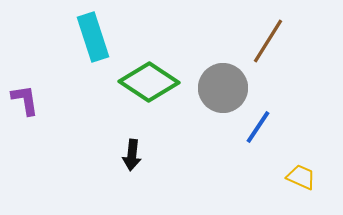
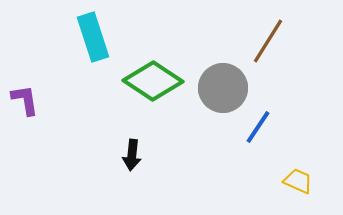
green diamond: moved 4 px right, 1 px up
yellow trapezoid: moved 3 px left, 4 px down
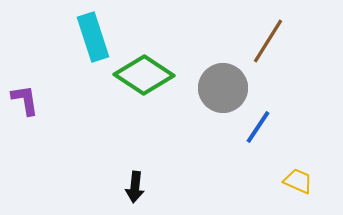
green diamond: moved 9 px left, 6 px up
black arrow: moved 3 px right, 32 px down
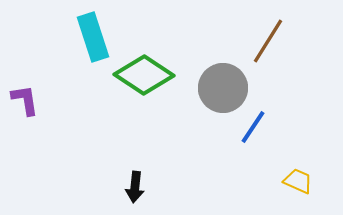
blue line: moved 5 px left
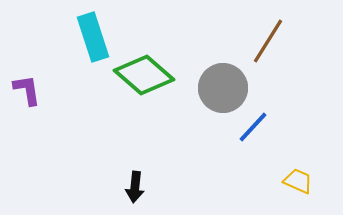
green diamond: rotated 8 degrees clockwise
purple L-shape: moved 2 px right, 10 px up
blue line: rotated 9 degrees clockwise
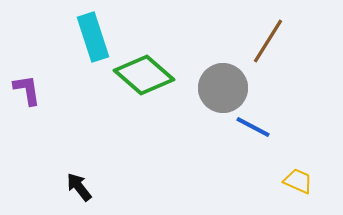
blue line: rotated 75 degrees clockwise
black arrow: moved 56 px left; rotated 136 degrees clockwise
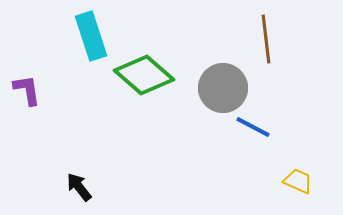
cyan rectangle: moved 2 px left, 1 px up
brown line: moved 2 px left, 2 px up; rotated 39 degrees counterclockwise
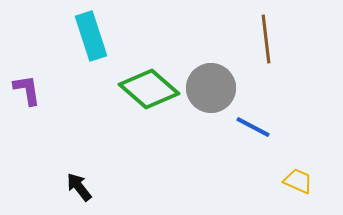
green diamond: moved 5 px right, 14 px down
gray circle: moved 12 px left
